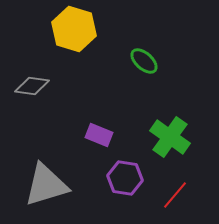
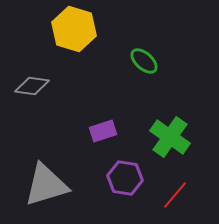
purple rectangle: moved 4 px right, 4 px up; rotated 40 degrees counterclockwise
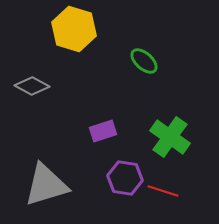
gray diamond: rotated 20 degrees clockwise
red line: moved 12 px left, 4 px up; rotated 68 degrees clockwise
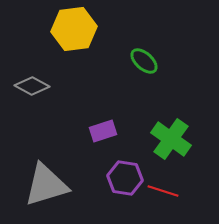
yellow hexagon: rotated 24 degrees counterclockwise
green cross: moved 1 px right, 2 px down
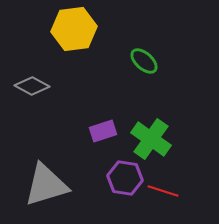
green cross: moved 20 px left
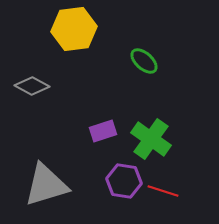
purple hexagon: moved 1 px left, 3 px down
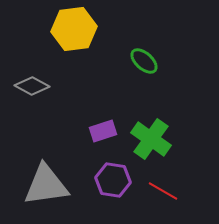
purple hexagon: moved 11 px left, 1 px up
gray triangle: rotated 9 degrees clockwise
red line: rotated 12 degrees clockwise
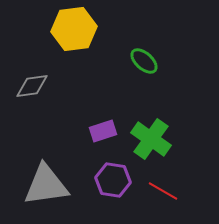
gray diamond: rotated 36 degrees counterclockwise
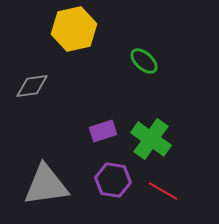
yellow hexagon: rotated 6 degrees counterclockwise
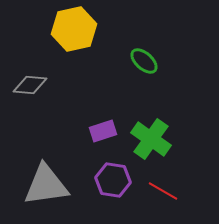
gray diamond: moved 2 px left, 1 px up; rotated 12 degrees clockwise
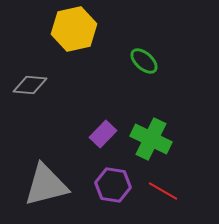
purple rectangle: moved 3 px down; rotated 28 degrees counterclockwise
green cross: rotated 9 degrees counterclockwise
purple hexagon: moved 5 px down
gray triangle: rotated 6 degrees counterclockwise
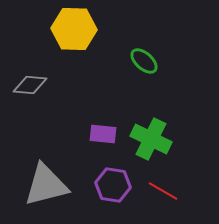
yellow hexagon: rotated 15 degrees clockwise
purple rectangle: rotated 52 degrees clockwise
